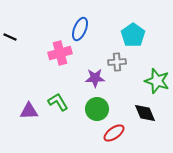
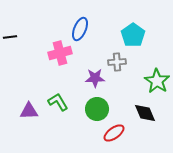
black line: rotated 32 degrees counterclockwise
green star: rotated 15 degrees clockwise
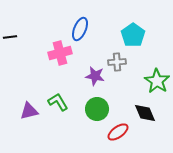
purple star: moved 2 px up; rotated 12 degrees clockwise
purple triangle: rotated 12 degrees counterclockwise
red ellipse: moved 4 px right, 1 px up
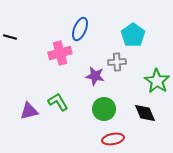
black line: rotated 24 degrees clockwise
green circle: moved 7 px right
red ellipse: moved 5 px left, 7 px down; rotated 25 degrees clockwise
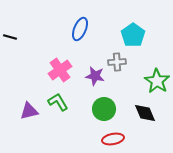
pink cross: moved 17 px down; rotated 20 degrees counterclockwise
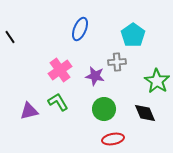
black line: rotated 40 degrees clockwise
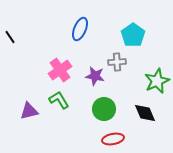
green star: rotated 15 degrees clockwise
green L-shape: moved 1 px right, 2 px up
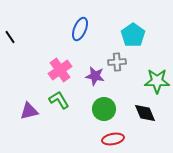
green star: rotated 25 degrees clockwise
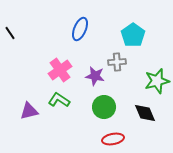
black line: moved 4 px up
green star: rotated 15 degrees counterclockwise
green L-shape: rotated 25 degrees counterclockwise
green circle: moved 2 px up
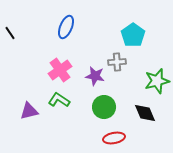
blue ellipse: moved 14 px left, 2 px up
red ellipse: moved 1 px right, 1 px up
